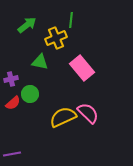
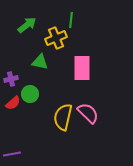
pink rectangle: rotated 40 degrees clockwise
yellow semicircle: rotated 52 degrees counterclockwise
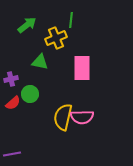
pink semicircle: moved 6 px left, 4 px down; rotated 135 degrees clockwise
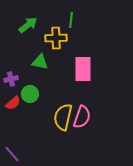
green arrow: moved 1 px right
yellow cross: rotated 20 degrees clockwise
pink rectangle: moved 1 px right, 1 px down
pink semicircle: rotated 70 degrees counterclockwise
purple line: rotated 60 degrees clockwise
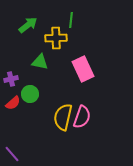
pink rectangle: rotated 25 degrees counterclockwise
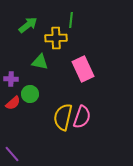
purple cross: rotated 16 degrees clockwise
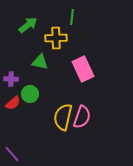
green line: moved 1 px right, 3 px up
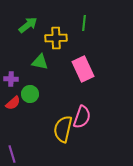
green line: moved 12 px right, 6 px down
yellow semicircle: moved 12 px down
purple line: rotated 24 degrees clockwise
